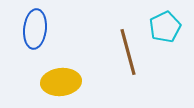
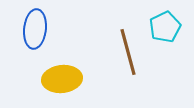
yellow ellipse: moved 1 px right, 3 px up
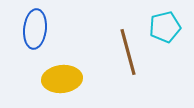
cyan pentagon: rotated 12 degrees clockwise
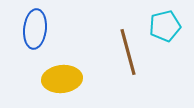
cyan pentagon: moved 1 px up
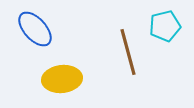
blue ellipse: rotated 48 degrees counterclockwise
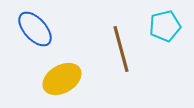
brown line: moved 7 px left, 3 px up
yellow ellipse: rotated 24 degrees counterclockwise
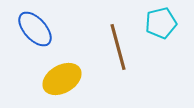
cyan pentagon: moved 4 px left, 3 px up
brown line: moved 3 px left, 2 px up
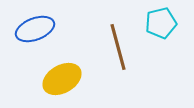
blue ellipse: rotated 69 degrees counterclockwise
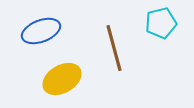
blue ellipse: moved 6 px right, 2 px down
brown line: moved 4 px left, 1 px down
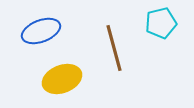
yellow ellipse: rotated 9 degrees clockwise
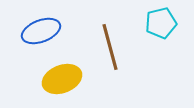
brown line: moved 4 px left, 1 px up
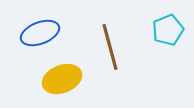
cyan pentagon: moved 7 px right, 7 px down; rotated 8 degrees counterclockwise
blue ellipse: moved 1 px left, 2 px down
